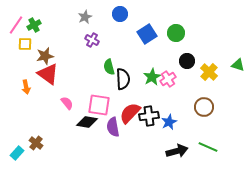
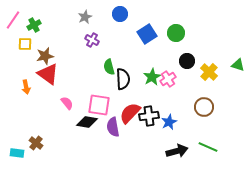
pink line: moved 3 px left, 5 px up
cyan rectangle: rotated 56 degrees clockwise
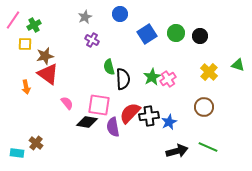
black circle: moved 13 px right, 25 px up
